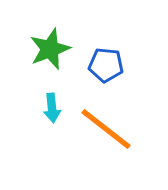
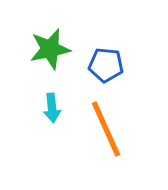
green star: rotated 9 degrees clockwise
orange line: rotated 28 degrees clockwise
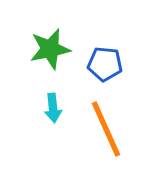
blue pentagon: moved 1 px left, 1 px up
cyan arrow: moved 1 px right
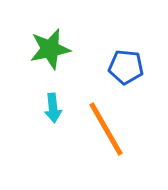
blue pentagon: moved 21 px right, 3 px down
orange line: rotated 6 degrees counterclockwise
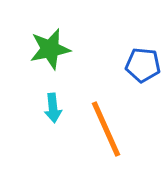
blue pentagon: moved 17 px right, 2 px up
orange line: rotated 6 degrees clockwise
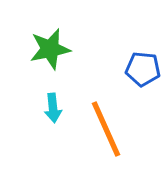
blue pentagon: moved 4 px down
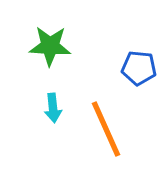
green star: moved 3 px up; rotated 15 degrees clockwise
blue pentagon: moved 4 px left, 1 px up
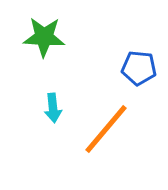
green star: moved 6 px left, 9 px up
orange line: rotated 64 degrees clockwise
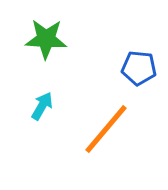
green star: moved 2 px right, 2 px down
cyan arrow: moved 11 px left, 2 px up; rotated 144 degrees counterclockwise
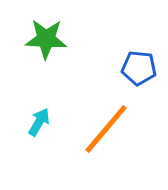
cyan arrow: moved 3 px left, 16 px down
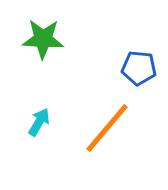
green star: moved 3 px left
orange line: moved 1 px right, 1 px up
